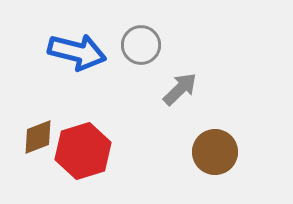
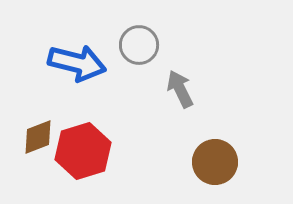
gray circle: moved 2 px left
blue arrow: moved 11 px down
gray arrow: rotated 72 degrees counterclockwise
brown circle: moved 10 px down
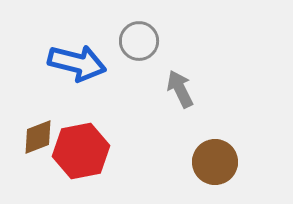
gray circle: moved 4 px up
red hexagon: moved 2 px left; rotated 6 degrees clockwise
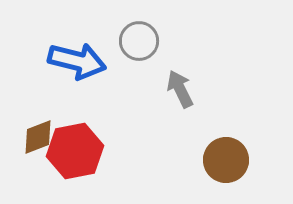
blue arrow: moved 2 px up
red hexagon: moved 6 px left
brown circle: moved 11 px right, 2 px up
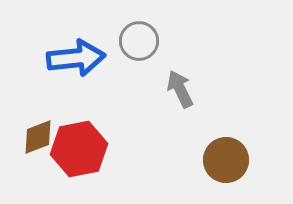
blue arrow: moved 1 px left, 3 px up; rotated 20 degrees counterclockwise
red hexagon: moved 4 px right, 2 px up
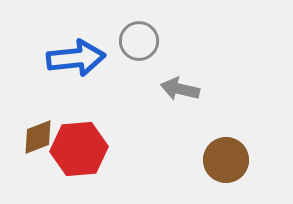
gray arrow: rotated 51 degrees counterclockwise
red hexagon: rotated 6 degrees clockwise
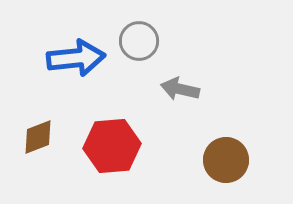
red hexagon: moved 33 px right, 3 px up
